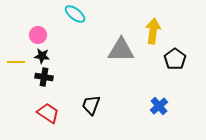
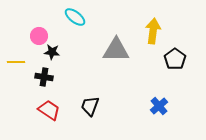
cyan ellipse: moved 3 px down
pink circle: moved 1 px right, 1 px down
gray triangle: moved 5 px left
black star: moved 10 px right, 4 px up
black trapezoid: moved 1 px left, 1 px down
red trapezoid: moved 1 px right, 3 px up
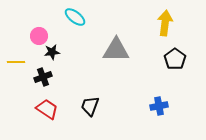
yellow arrow: moved 12 px right, 8 px up
black star: rotated 14 degrees counterclockwise
black cross: moved 1 px left; rotated 30 degrees counterclockwise
blue cross: rotated 30 degrees clockwise
red trapezoid: moved 2 px left, 1 px up
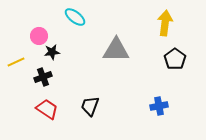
yellow line: rotated 24 degrees counterclockwise
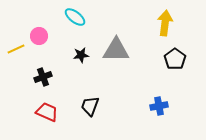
black star: moved 29 px right, 3 px down
yellow line: moved 13 px up
red trapezoid: moved 3 px down; rotated 10 degrees counterclockwise
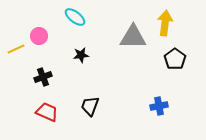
gray triangle: moved 17 px right, 13 px up
